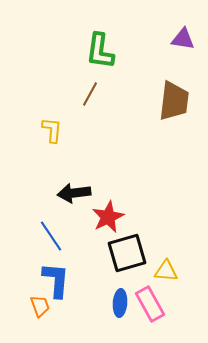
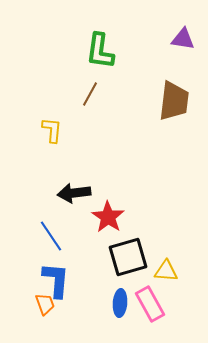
red star: rotated 12 degrees counterclockwise
black square: moved 1 px right, 4 px down
orange trapezoid: moved 5 px right, 2 px up
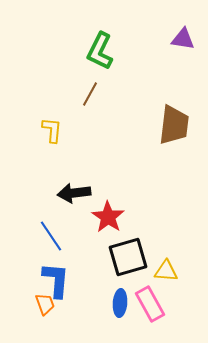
green L-shape: rotated 18 degrees clockwise
brown trapezoid: moved 24 px down
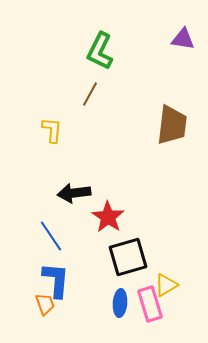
brown trapezoid: moved 2 px left
yellow triangle: moved 14 px down; rotated 35 degrees counterclockwise
pink rectangle: rotated 12 degrees clockwise
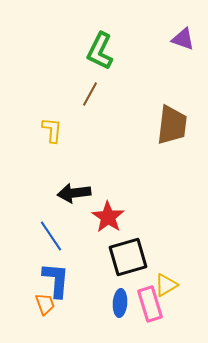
purple triangle: rotated 10 degrees clockwise
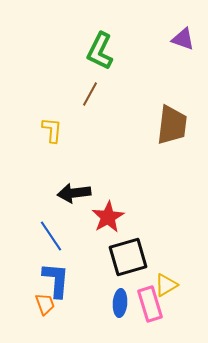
red star: rotated 8 degrees clockwise
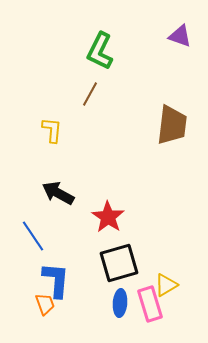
purple triangle: moved 3 px left, 3 px up
black arrow: moved 16 px left; rotated 36 degrees clockwise
red star: rotated 8 degrees counterclockwise
blue line: moved 18 px left
black square: moved 9 px left, 6 px down
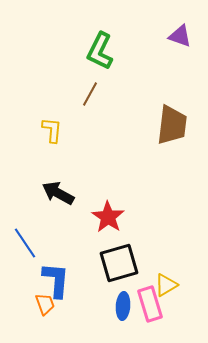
blue line: moved 8 px left, 7 px down
blue ellipse: moved 3 px right, 3 px down
